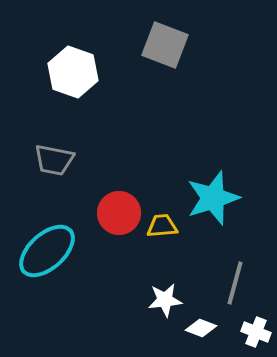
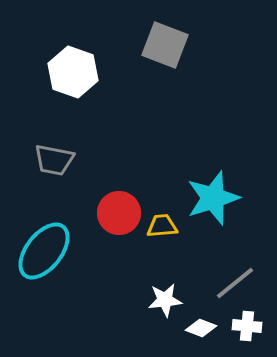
cyan ellipse: moved 3 px left; rotated 10 degrees counterclockwise
gray line: rotated 36 degrees clockwise
white cross: moved 9 px left, 6 px up; rotated 16 degrees counterclockwise
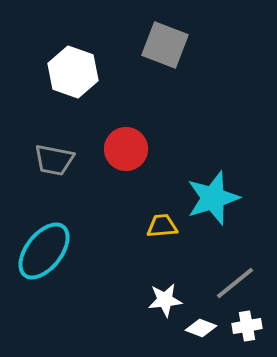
red circle: moved 7 px right, 64 px up
white cross: rotated 16 degrees counterclockwise
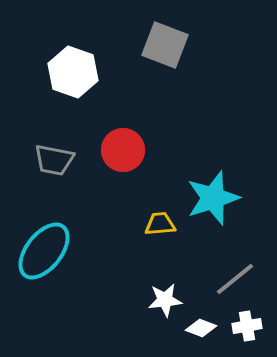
red circle: moved 3 px left, 1 px down
yellow trapezoid: moved 2 px left, 2 px up
gray line: moved 4 px up
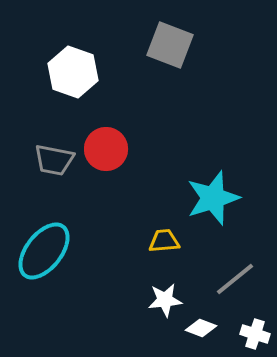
gray square: moved 5 px right
red circle: moved 17 px left, 1 px up
yellow trapezoid: moved 4 px right, 17 px down
white cross: moved 8 px right, 8 px down; rotated 28 degrees clockwise
